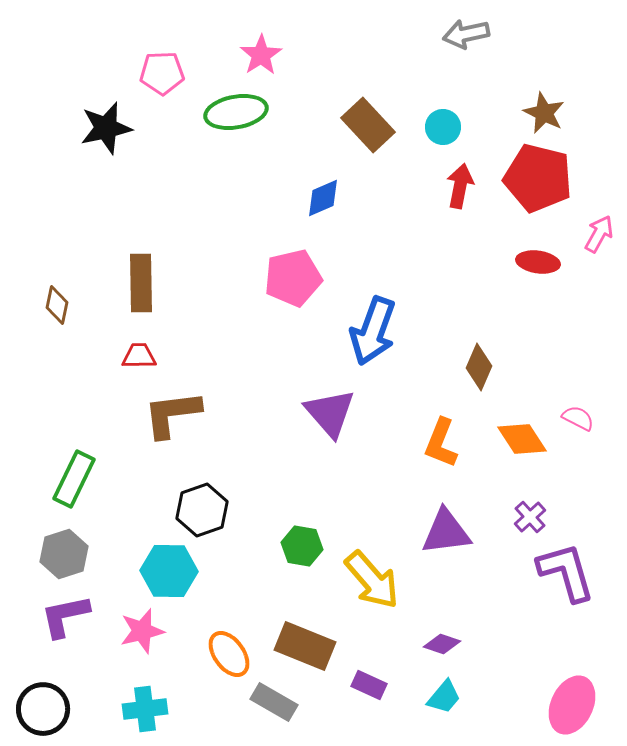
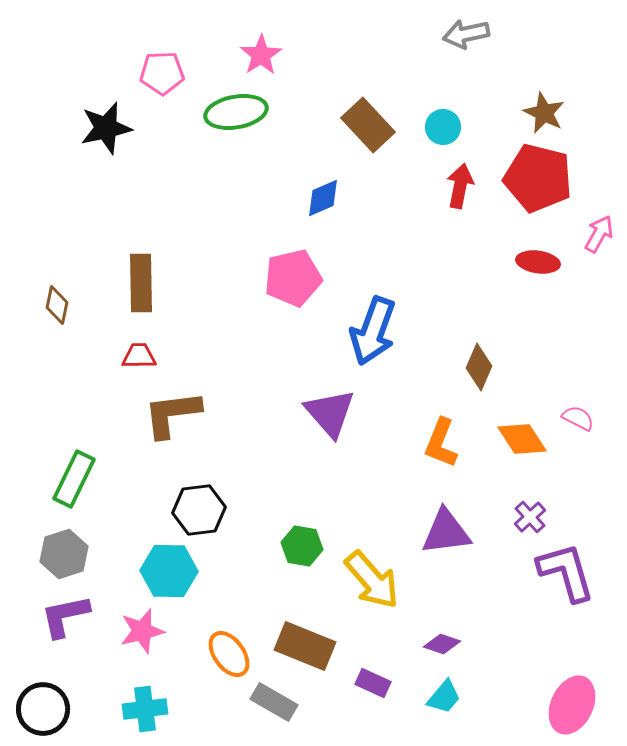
black hexagon at (202, 510): moved 3 px left; rotated 12 degrees clockwise
purple rectangle at (369, 685): moved 4 px right, 2 px up
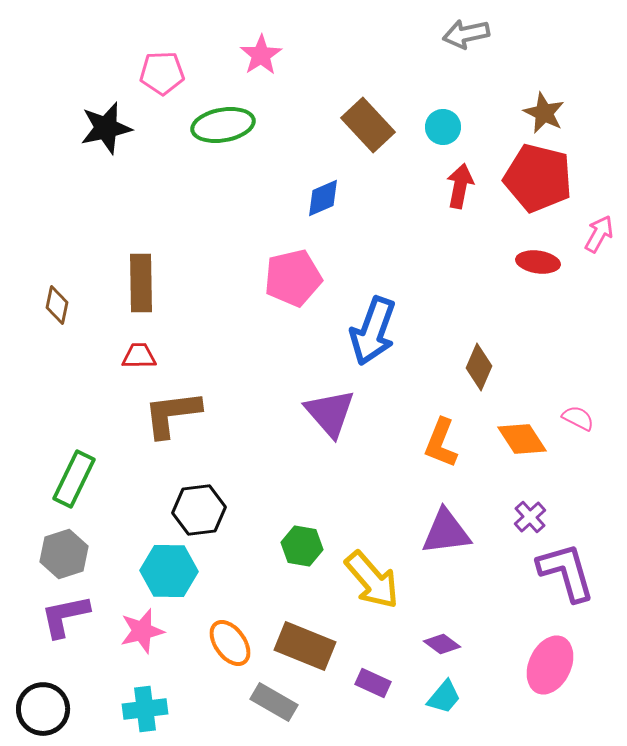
green ellipse at (236, 112): moved 13 px left, 13 px down
purple diamond at (442, 644): rotated 18 degrees clockwise
orange ellipse at (229, 654): moved 1 px right, 11 px up
pink ellipse at (572, 705): moved 22 px left, 40 px up
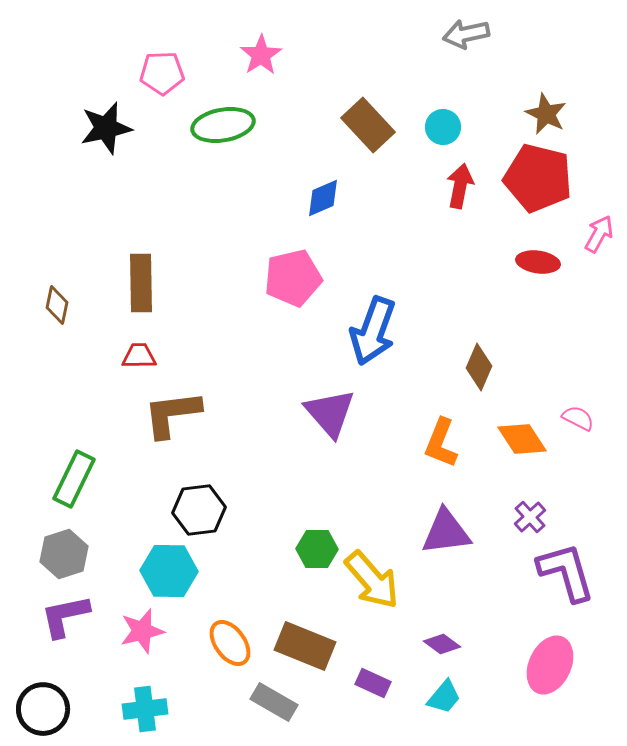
brown star at (544, 113): moved 2 px right, 1 px down
green hexagon at (302, 546): moved 15 px right, 3 px down; rotated 9 degrees counterclockwise
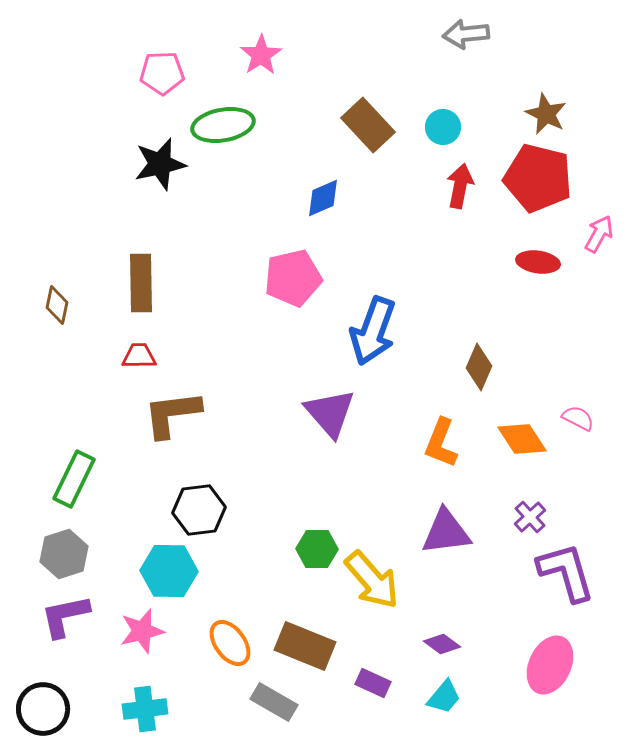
gray arrow at (466, 34): rotated 6 degrees clockwise
black star at (106, 128): moved 54 px right, 36 px down
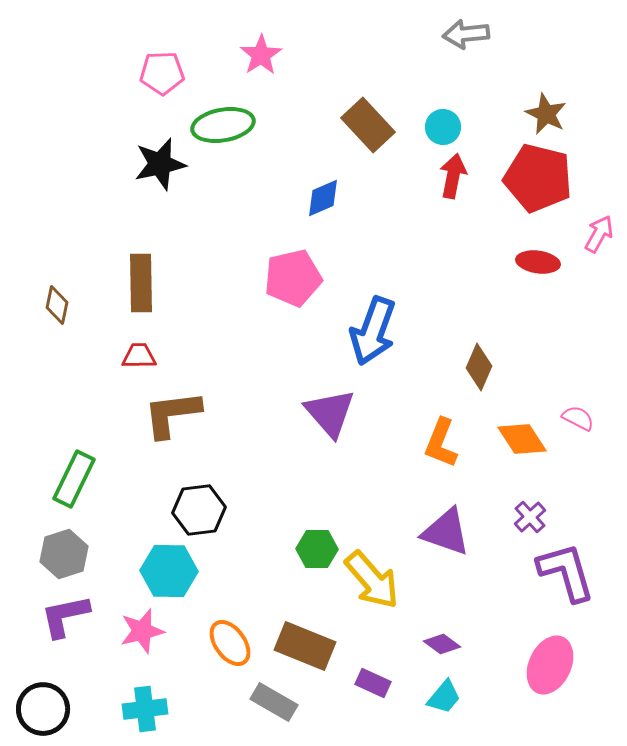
red arrow at (460, 186): moved 7 px left, 10 px up
purple triangle at (446, 532): rotated 26 degrees clockwise
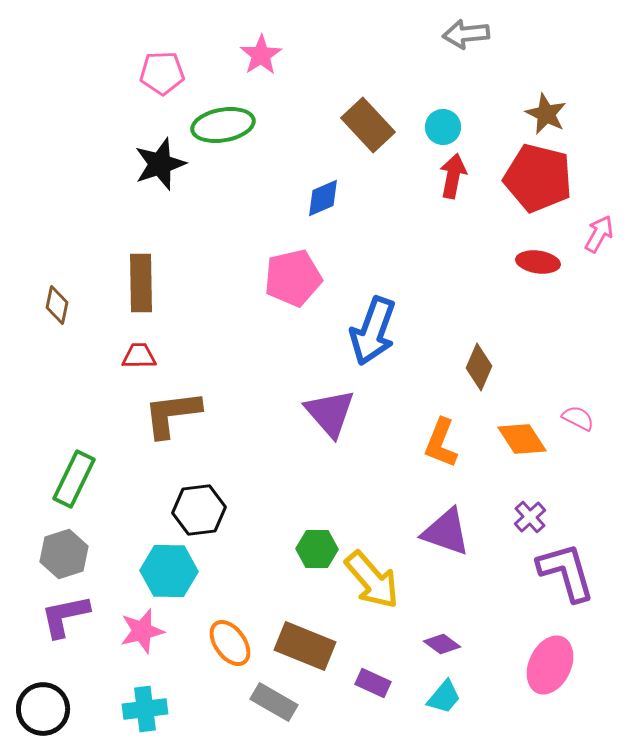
black star at (160, 164): rotated 6 degrees counterclockwise
